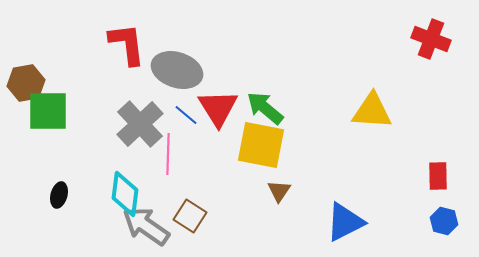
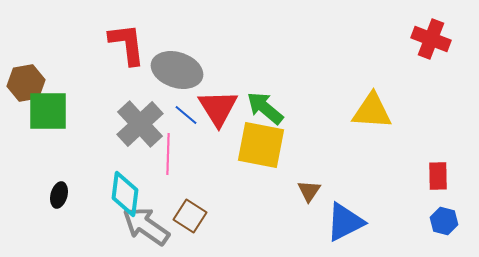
brown triangle: moved 30 px right
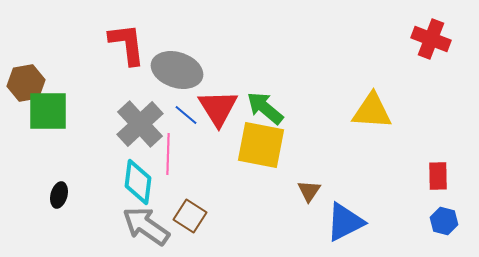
cyan diamond: moved 13 px right, 12 px up
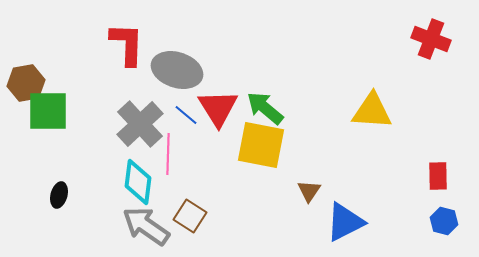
red L-shape: rotated 9 degrees clockwise
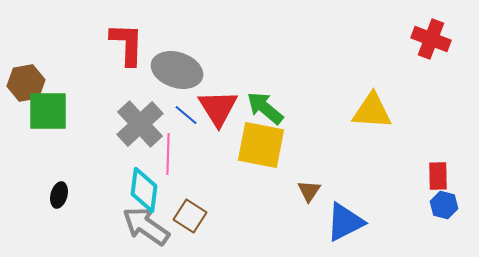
cyan diamond: moved 6 px right, 8 px down
blue hexagon: moved 16 px up
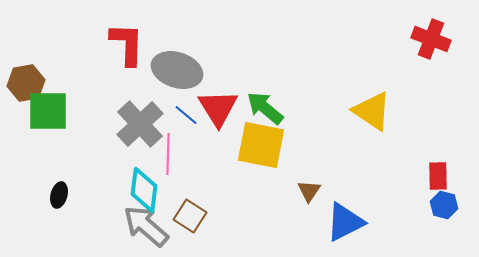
yellow triangle: rotated 30 degrees clockwise
gray arrow: rotated 6 degrees clockwise
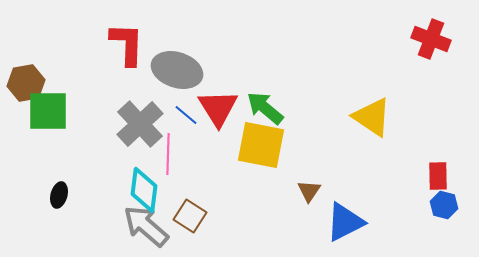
yellow triangle: moved 6 px down
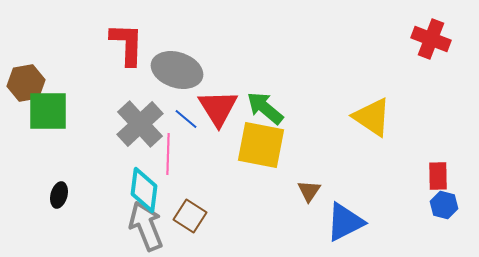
blue line: moved 4 px down
gray arrow: rotated 27 degrees clockwise
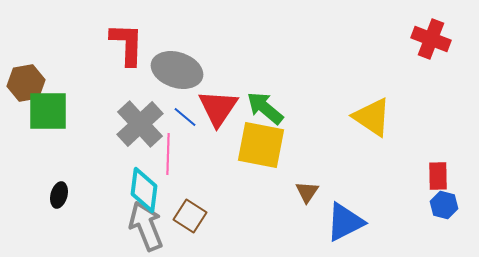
red triangle: rotated 6 degrees clockwise
blue line: moved 1 px left, 2 px up
brown triangle: moved 2 px left, 1 px down
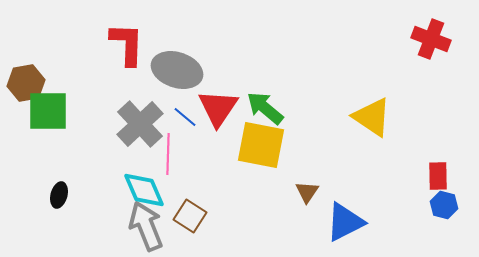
cyan diamond: rotated 30 degrees counterclockwise
